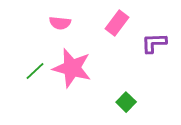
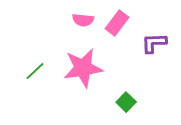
pink semicircle: moved 23 px right, 3 px up
pink star: moved 11 px right; rotated 24 degrees counterclockwise
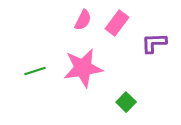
pink semicircle: rotated 70 degrees counterclockwise
green line: rotated 25 degrees clockwise
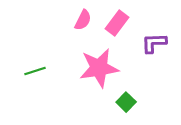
pink star: moved 16 px right
